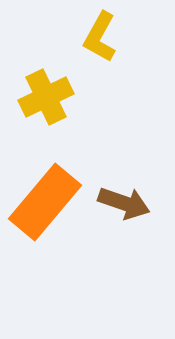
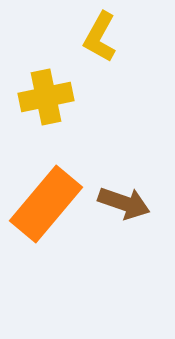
yellow cross: rotated 14 degrees clockwise
orange rectangle: moved 1 px right, 2 px down
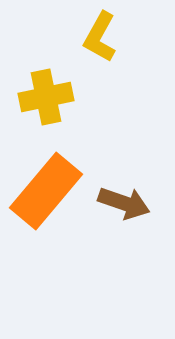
orange rectangle: moved 13 px up
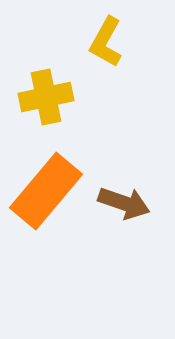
yellow L-shape: moved 6 px right, 5 px down
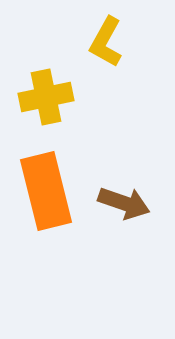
orange rectangle: rotated 54 degrees counterclockwise
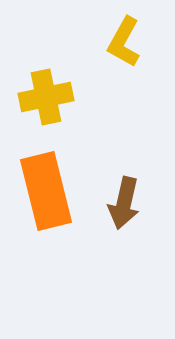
yellow L-shape: moved 18 px right
brown arrow: rotated 84 degrees clockwise
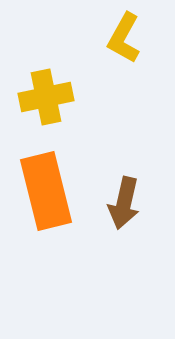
yellow L-shape: moved 4 px up
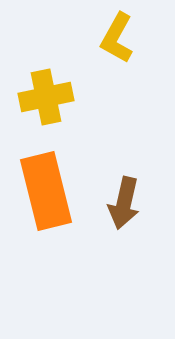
yellow L-shape: moved 7 px left
